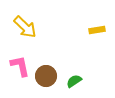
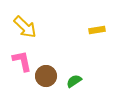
pink L-shape: moved 2 px right, 5 px up
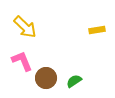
pink L-shape: rotated 10 degrees counterclockwise
brown circle: moved 2 px down
